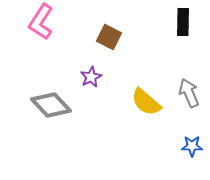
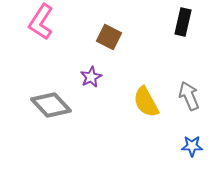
black rectangle: rotated 12 degrees clockwise
gray arrow: moved 3 px down
yellow semicircle: rotated 20 degrees clockwise
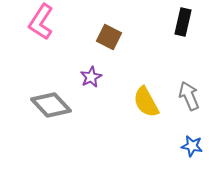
blue star: rotated 10 degrees clockwise
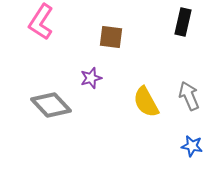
brown square: moved 2 px right; rotated 20 degrees counterclockwise
purple star: moved 1 px down; rotated 10 degrees clockwise
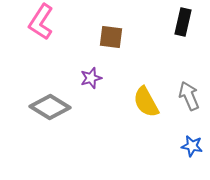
gray diamond: moved 1 px left, 2 px down; rotated 15 degrees counterclockwise
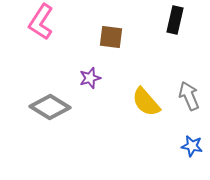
black rectangle: moved 8 px left, 2 px up
purple star: moved 1 px left
yellow semicircle: rotated 12 degrees counterclockwise
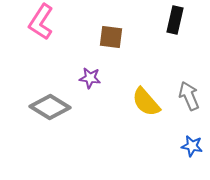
purple star: rotated 25 degrees clockwise
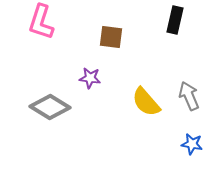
pink L-shape: rotated 15 degrees counterclockwise
blue star: moved 2 px up
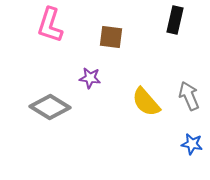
pink L-shape: moved 9 px right, 3 px down
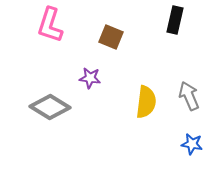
brown square: rotated 15 degrees clockwise
yellow semicircle: rotated 132 degrees counterclockwise
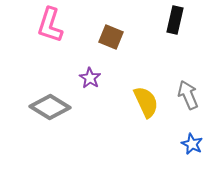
purple star: rotated 25 degrees clockwise
gray arrow: moved 1 px left, 1 px up
yellow semicircle: rotated 32 degrees counterclockwise
blue star: rotated 15 degrees clockwise
